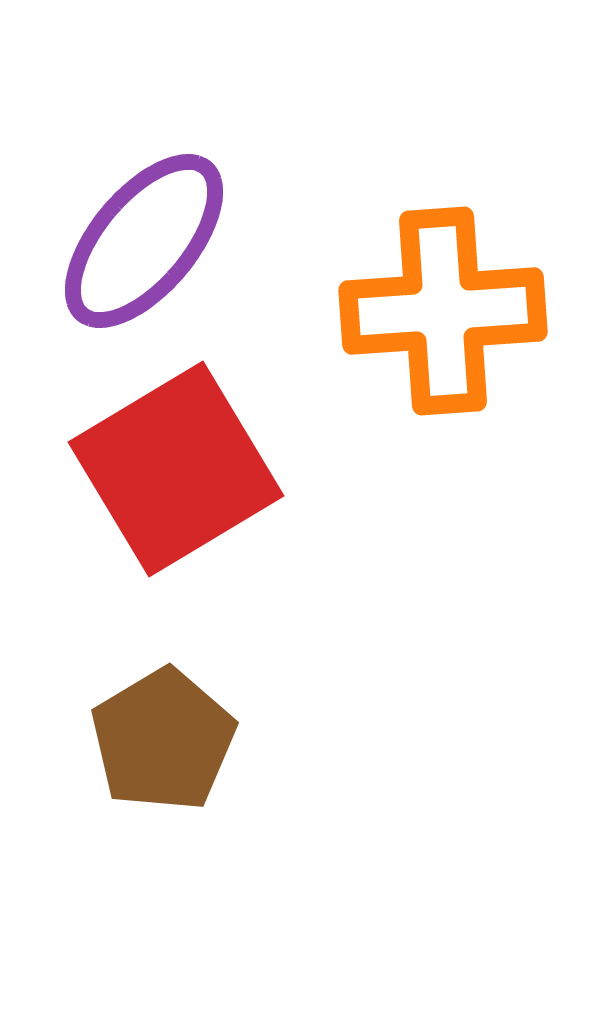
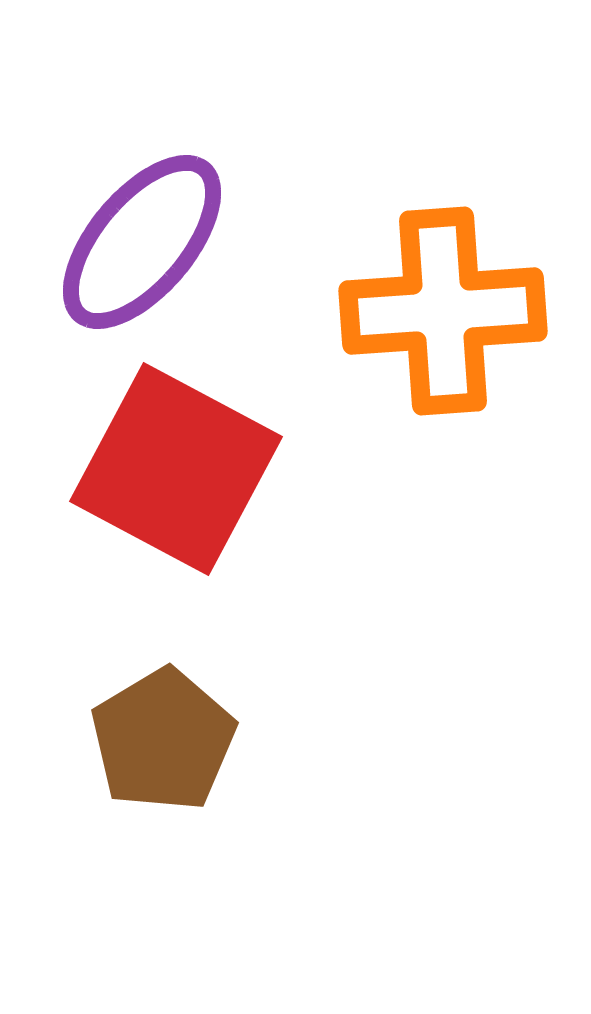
purple ellipse: moved 2 px left, 1 px down
red square: rotated 31 degrees counterclockwise
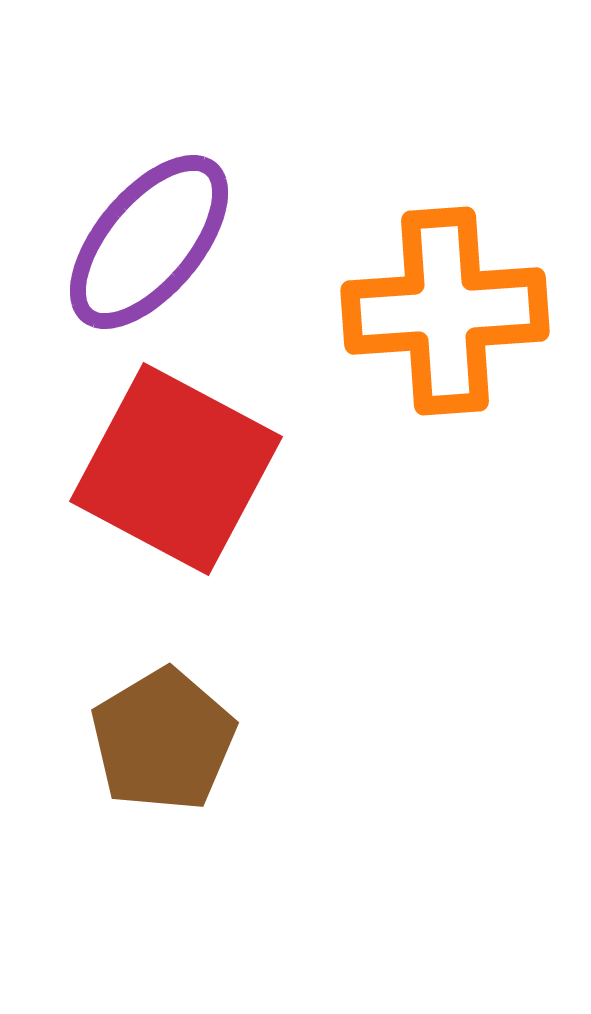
purple ellipse: moved 7 px right
orange cross: moved 2 px right
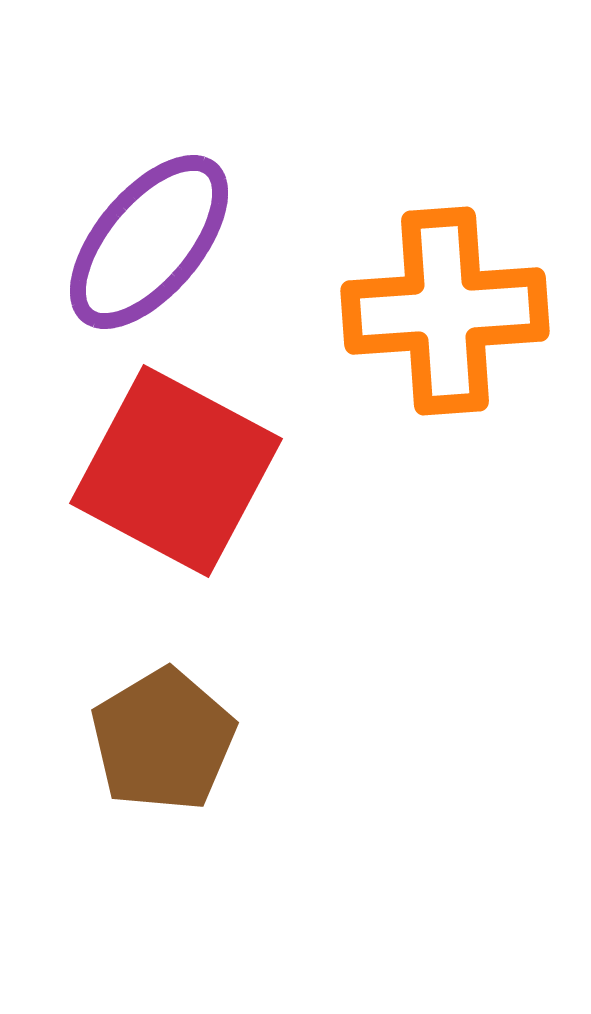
red square: moved 2 px down
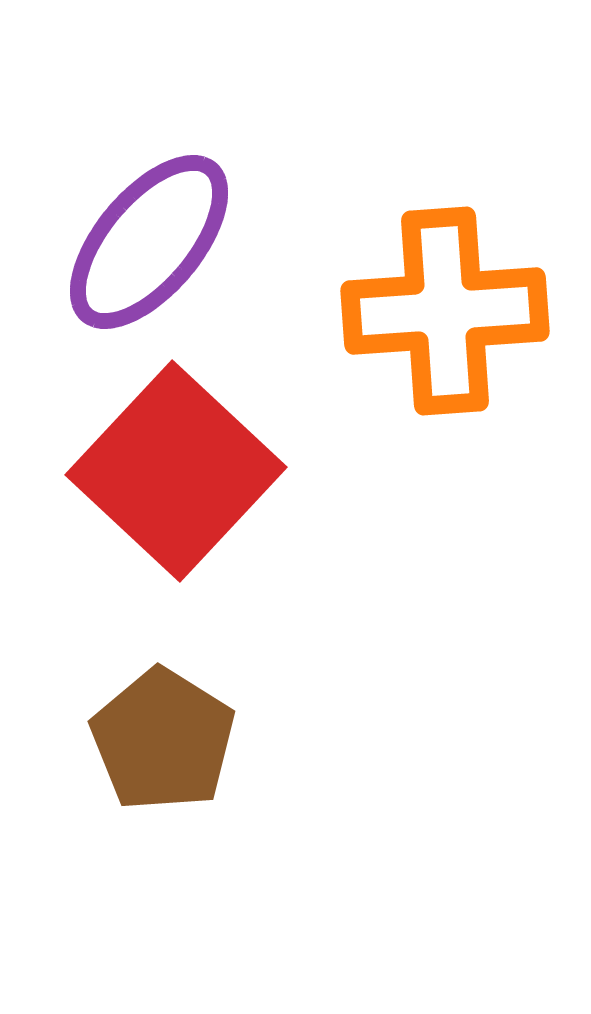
red square: rotated 15 degrees clockwise
brown pentagon: rotated 9 degrees counterclockwise
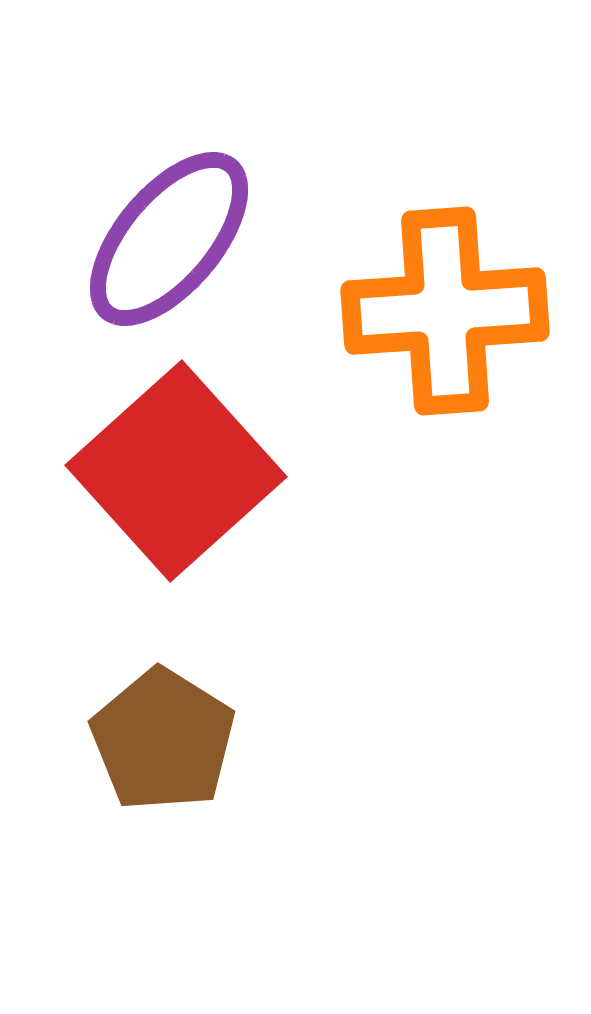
purple ellipse: moved 20 px right, 3 px up
red square: rotated 5 degrees clockwise
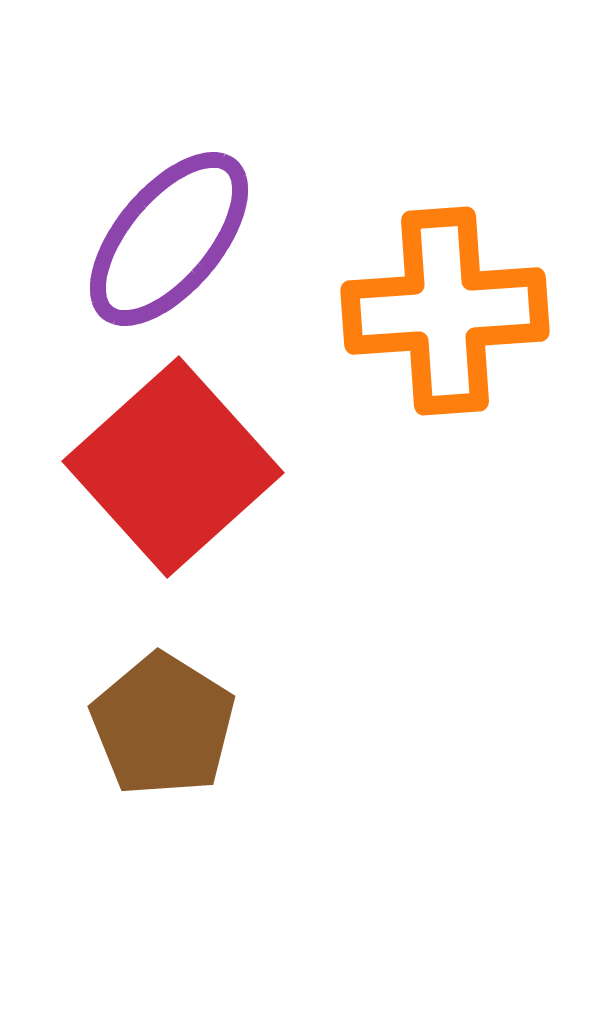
red square: moved 3 px left, 4 px up
brown pentagon: moved 15 px up
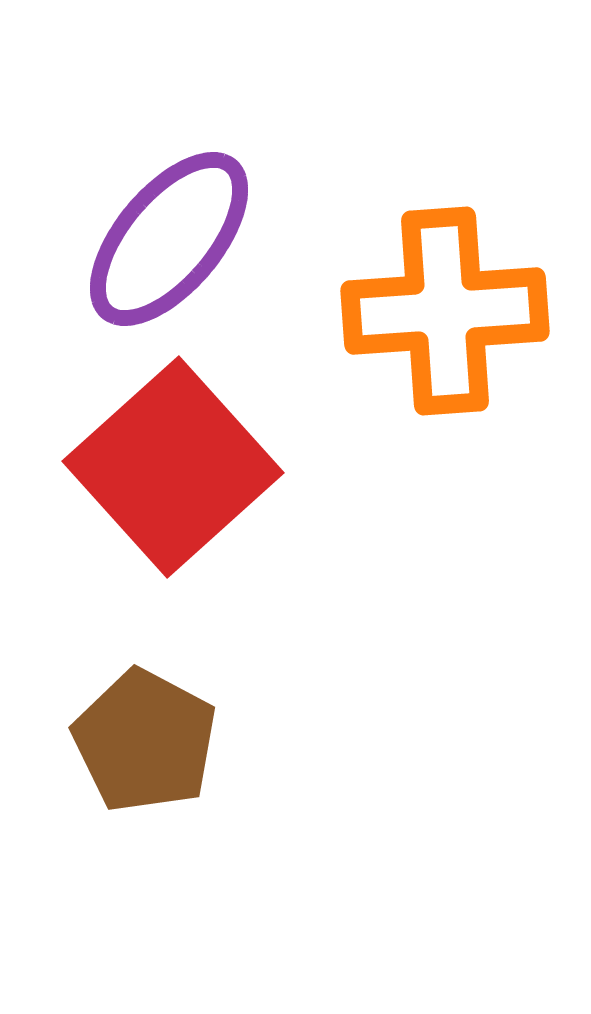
brown pentagon: moved 18 px left, 16 px down; rotated 4 degrees counterclockwise
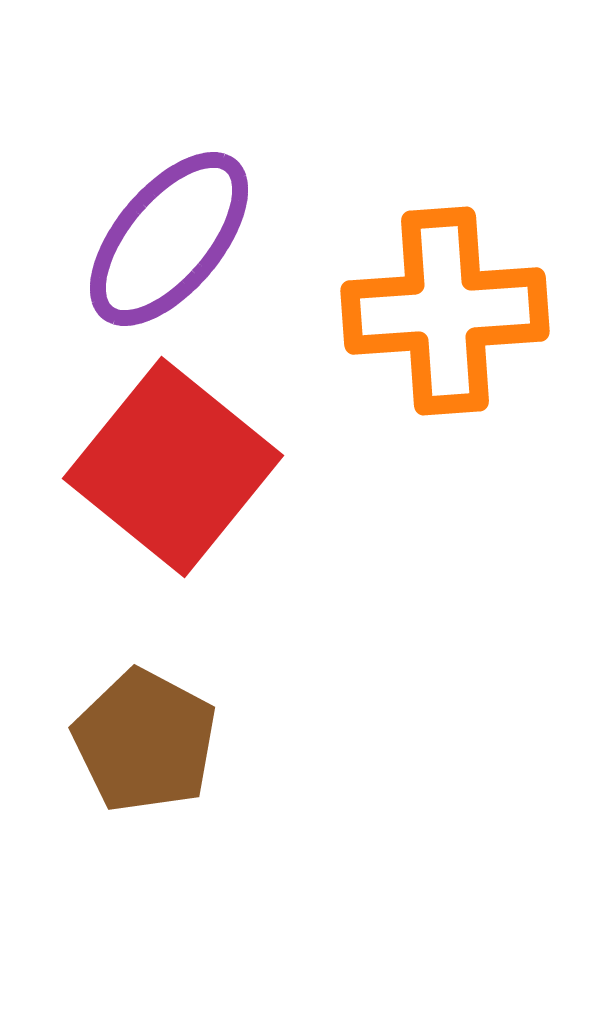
red square: rotated 9 degrees counterclockwise
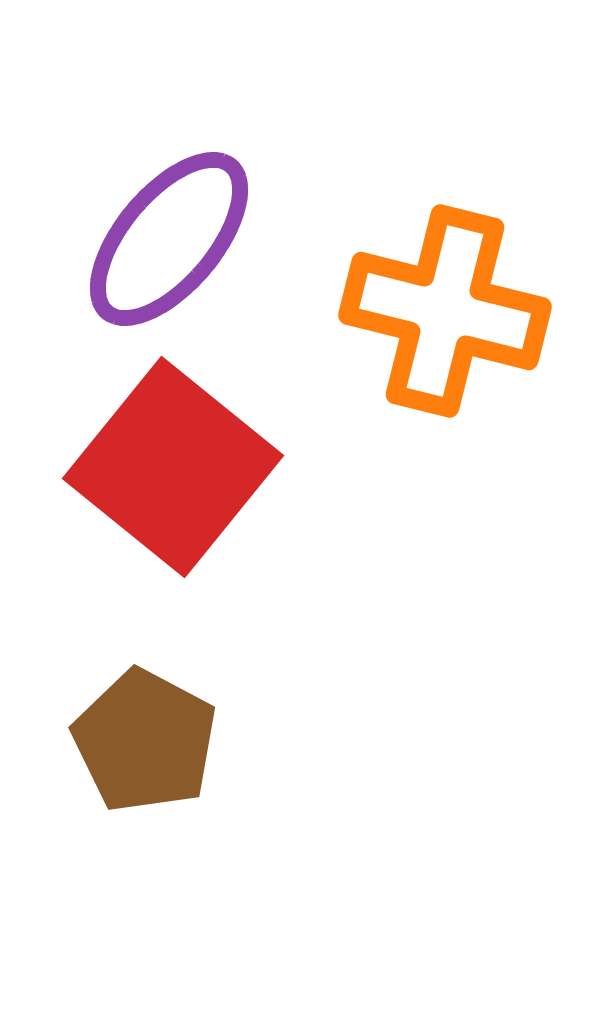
orange cross: rotated 18 degrees clockwise
